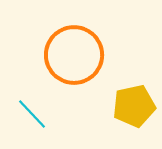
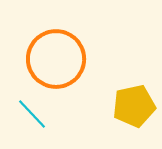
orange circle: moved 18 px left, 4 px down
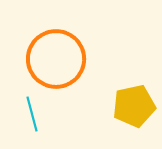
cyan line: rotated 28 degrees clockwise
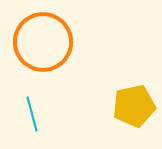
orange circle: moved 13 px left, 17 px up
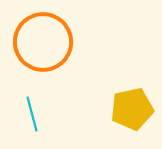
yellow pentagon: moved 2 px left, 3 px down
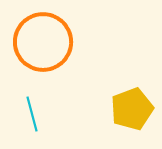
yellow pentagon: rotated 9 degrees counterclockwise
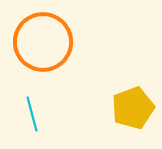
yellow pentagon: moved 1 px right, 1 px up
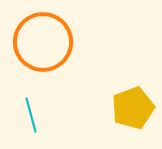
cyan line: moved 1 px left, 1 px down
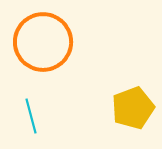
cyan line: moved 1 px down
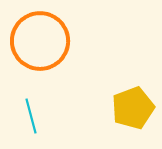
orange circle: moved 3 px left, 1 px up
